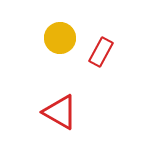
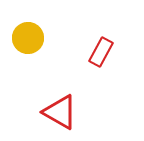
yellow circle: moved 32 px left
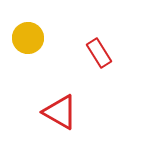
red rectangle: moved 2 px left, 1 px down; rotated 60 degrees counterclockwise
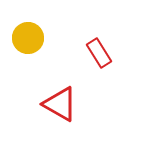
red triangle: moved 8 px up
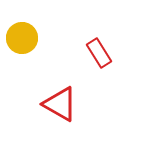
yellow circle: moved 6 px left
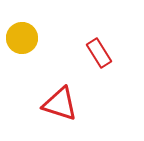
red triangle: rotated 12 degrees counterclockwise
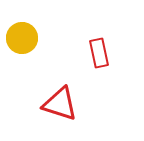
red rectangle: rotated 20 degrees clockwise
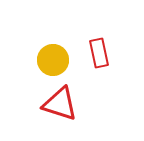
yellow circle: moved 31 px right, 22 px down
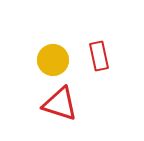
red rectangle: moved 3 px down
